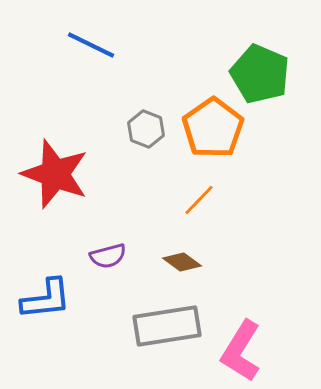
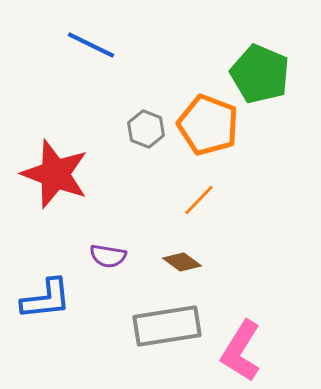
orange pentagon: moved 5 px left, 3 px up; rotated 16 degrees counterclockwise
purple semicircle: rotated 24 degrees clockwise
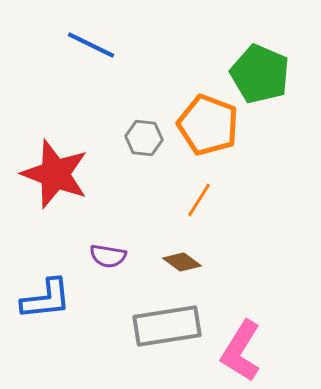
gray hexagon: moved 2 px left, 9 px down; rotated 15 degrees counterclockwise
orange line: rotated 12 degrees counterclockwise
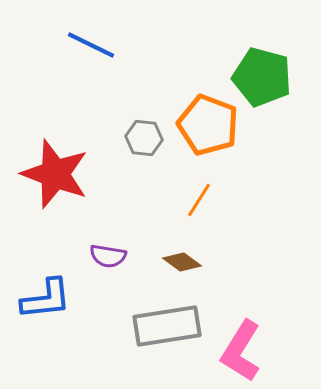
green pentagon: moved 2 px right, 3 px down; rotated 8 degrees counterclockwise
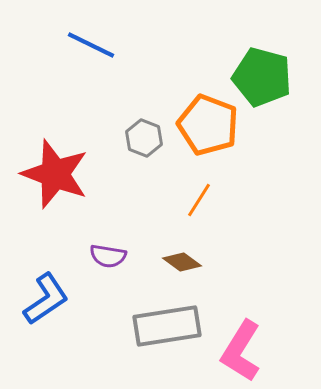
gray hexagon: rotated 15 degrees clockwise
blue L-shape: rotated 28 degrees counterclockwise
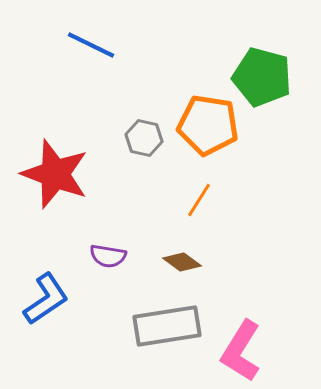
orange pentagon: rotated 12 degrees counterclockwise
gray hexagon: rotated 9 degrees counterclockwise
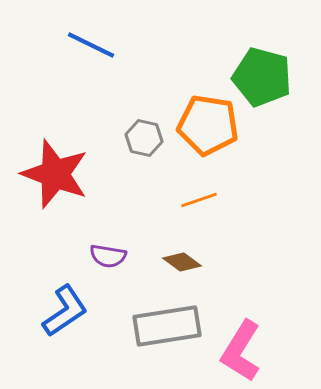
orange line: rotated 39 degrees clockwise
blue L-shape: moved 19 px right, 12 px down
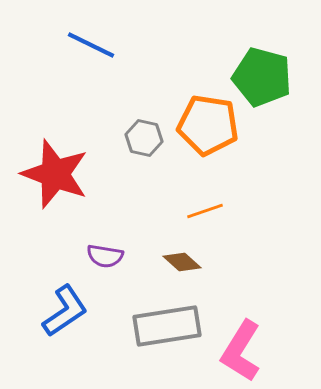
orange line: moved 6 px right, 11 px down
purple semicircle: moved 3 px left
brown diamond: rotated 6 degrees clockwise
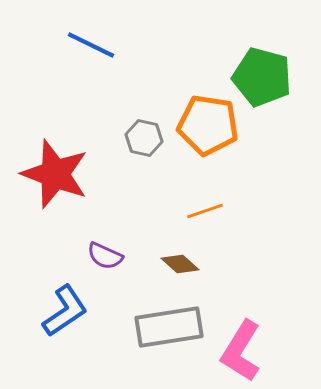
purple semicircle: rotated 15 degrees clockwise
brown diamond: moved 2 px left, 2 px down
gray rectangle: moved 2 px right, 1 px down
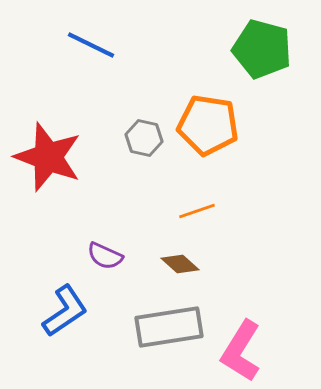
green pentagon: moved 28 px up
red star: moved 7 px left, 17 px up
orange line: moved 8 px left
